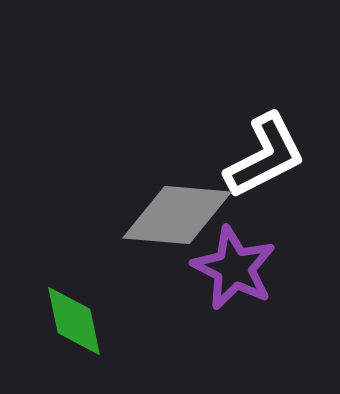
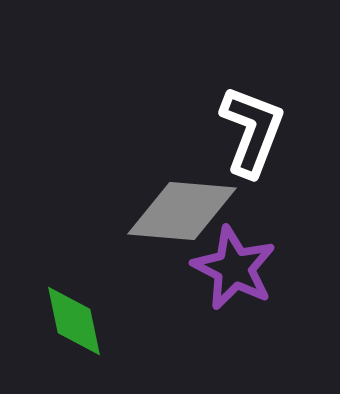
white L-shape: moved 13 px left, 25 px up; rotated 42 degrees counterclockwise
gray diamond: moved 5 px right, 4 px up
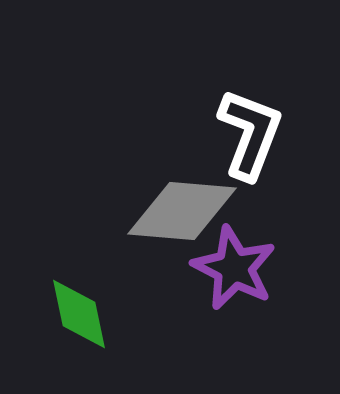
white L-shape: moved 2 px left, 3 px down
green diamond: moved 5 px right, 7 px up
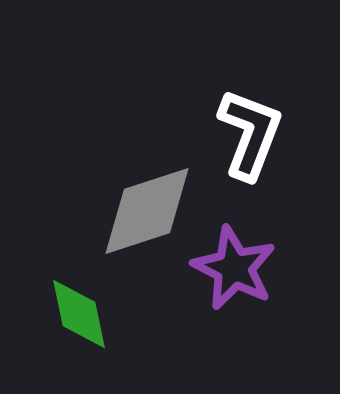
gray diamond: moved 35 px left; rotated 23 degrees counterclockwise
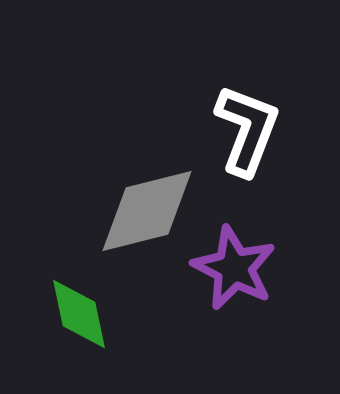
white L-shape: moved 3 px left, 4 px up
gray diamond: rotated 4 degrees clockwise
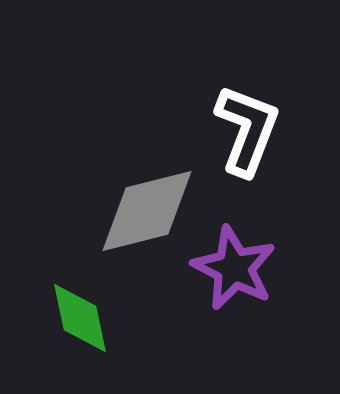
green diamond: moved 1 px right, 4 px down
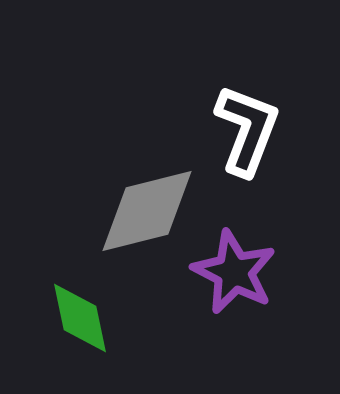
purple star: moved 4 px down
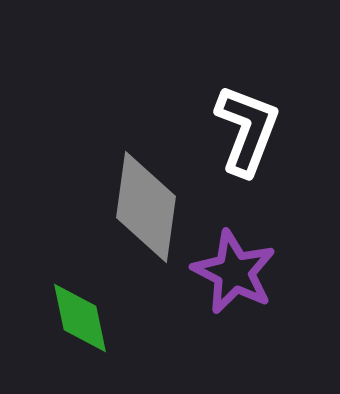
gray diamond: moved 1 px left, 4 px up; rotated 68 degrees counterclockwise
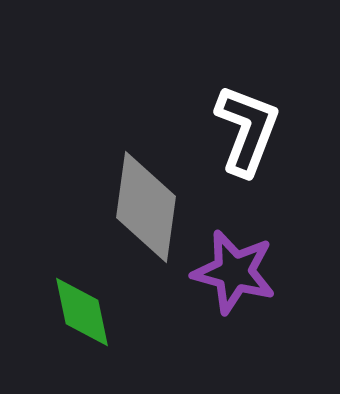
purple star: rotated 12 degrees counterclockwise
green diamond: moved 2 px right, 6 px up
